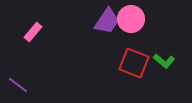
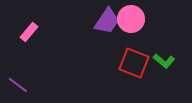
pink rectangle: moved 4 px left
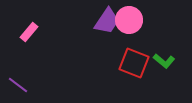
pink circle: moved 2 px left, 1 px down
